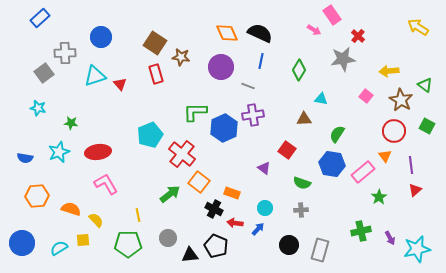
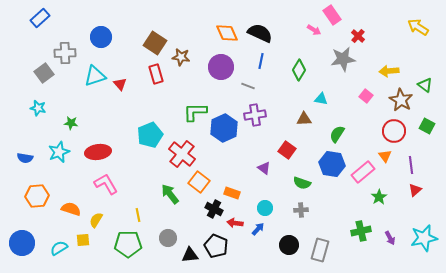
purple cross at (253, 115): moved 2 px right
green arrow at (170, 194): rotated 90 degrees counterclockwise
yellow semicircle at (96, 220): rotated 105 degrees counterclockwise
cyan star at (417, 249): moved 7 px right, 11 px up
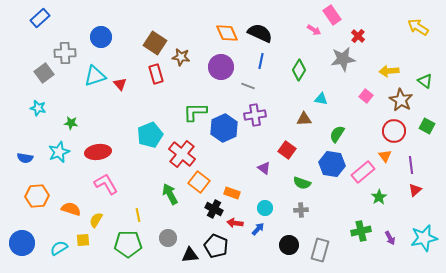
green triangle at (425, 85): moved 4 px up
green arrow at (170, 194): rotated 10 degrees clockwise
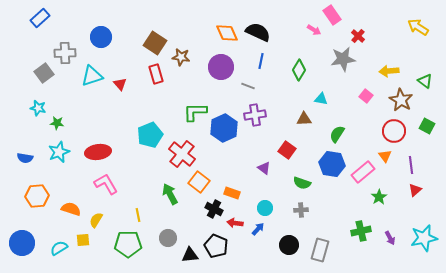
black semicircle at (260, 33): moved 2 px left, 1 px up
cyan triangle at (95, 76): moved 3 px left
green star at (71, 123): moved 14 px left
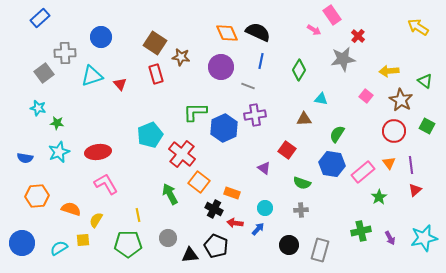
orange triangle at (385, 156): moved 4 px right, 7 px down
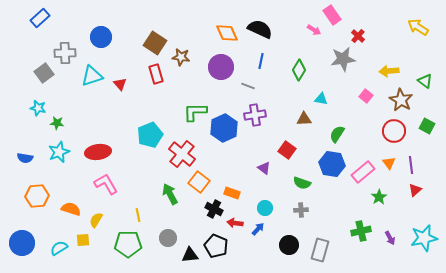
black semicircle at (258, 32): moved 2 px right, 3 px up
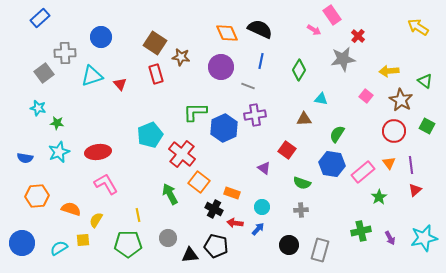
cyan circle at (265, 208): moved 3 px left, 1 px up
black pentagon at (216, 246): rotated 10 degrees counterclockwise
